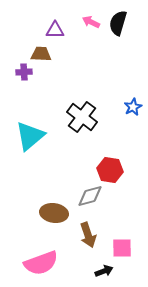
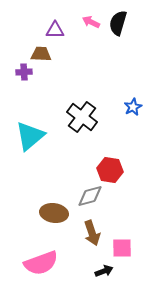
brown arrow: moved 4 px right, 2 px up
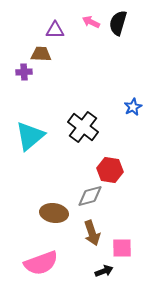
black cross: moved 1 px right, 10 px down
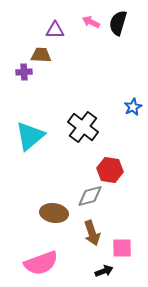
brown trapezoid: moved 1 px down
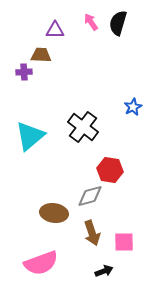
pink arrow: rotated 30 degrees clockwise
pink square: moved 2 px right, 6 px up
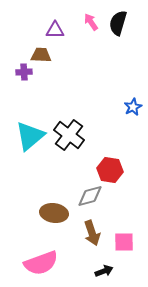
black cross: moved 14 px left, 8 px down
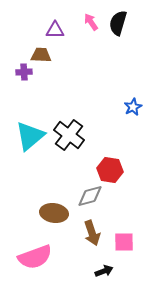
pink semicircle: moved 6 px left, 6 px up
